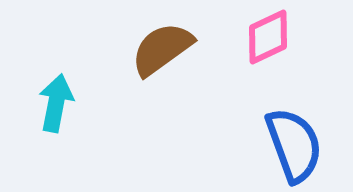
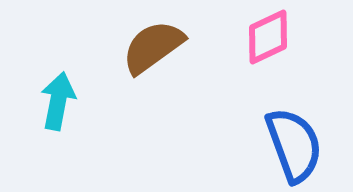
brown semicircle: moved 9 px left, 2 px up
cyan arrow: moved 2 px right, 2 px up
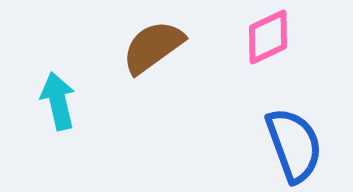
cyan arrow: rotated 24 degrees counterclockwise
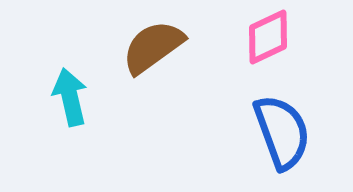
cyan arrow: moved 12 px right, 4 px up
blue semicircle: moved 12 px left, 13 px up
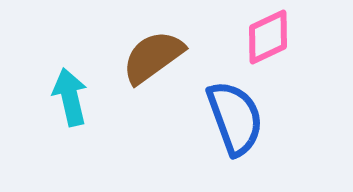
brown semicircle: moved 10 px down
blue semicircle: moved 47 px left, 14 px up
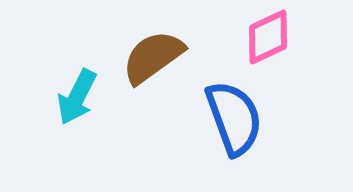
cyan arrow: moved 7 px right; rotated 140 degrees counterclockwise
blue semicircle: moved 1 px left
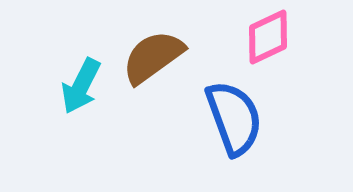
cyan arrow: moved 4 px right, 11 px up
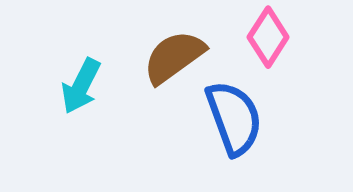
pink diamond: rotated 32 degrees counterclockwise
brown semicircle: moved 21 px right
